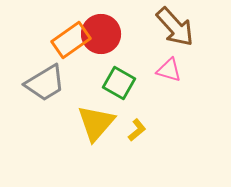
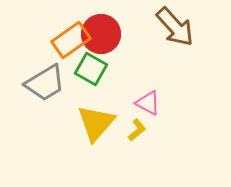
pink triangle: moved 21 px left, 33 px down; rotated 12 degrees clockwise
green square: moved 28 px left, 14 px up
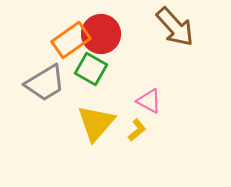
pink triangle: moved 1 px right, 2 px up
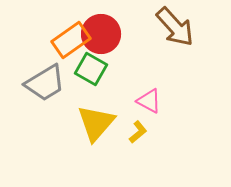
yellow L-shape: moved 1 px right, 2 px down
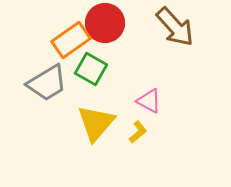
red circle: moved 4 px right, 11 px up
gray trapezoid: moved 2 px right
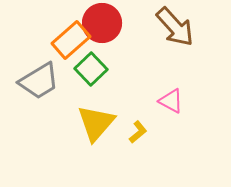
red circle: moved 3 px left
orange rectangle: rotated 6 degrees counterclockwise
green square: rotated 16 degrees clockwise
gray trapezoid: moved 8 px left, 2 px up
pink triangle: moved 22 px right
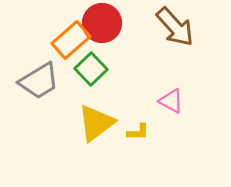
yellow triangle: rotated 12 degrees clockwise
yellow L-shape: rotated 40 degrees clockwise
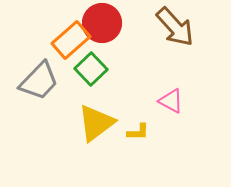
gray trapezoid: rotated 15 degrees counterclockwise
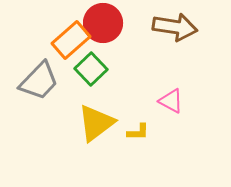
red circle: moved 1 px right
brown arrow: rotated 39 degrees counterclockwise
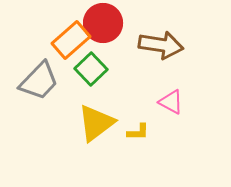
brown arrow: moved 14 px left, 18 px down
pink triangle: moved 1 px down
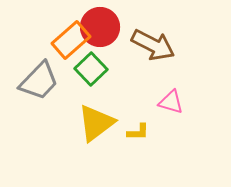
red circle: moved 3 px left, 4 px down
brown arrow: moved 8 px left; rotated 18 degrees clockwise
pink triangle: rotated 12 degrees counterclockwise
